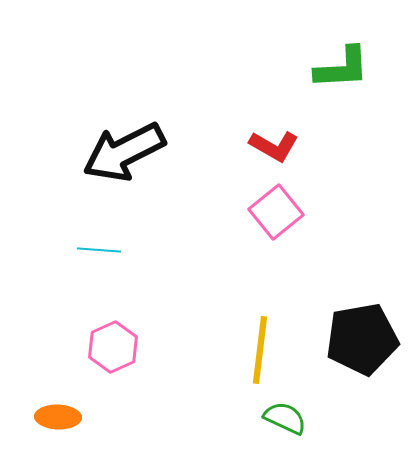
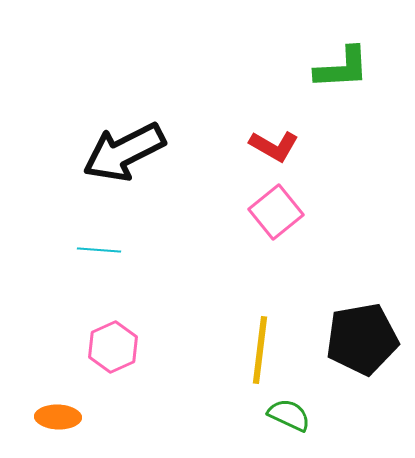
green semicircle: moved 4 px right, 3 px up
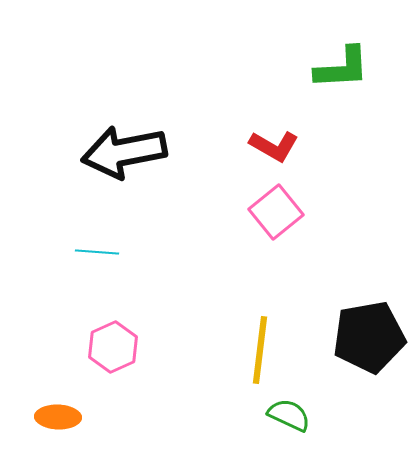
black arrow: rotated 16 degrees clockwise
cyan line: moved 2 px left, 2 px down
black pentagon: moved 7 px right, 2 px up
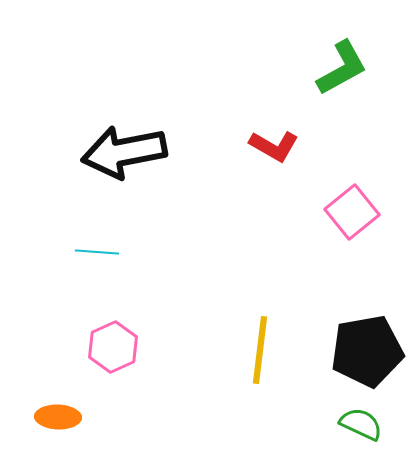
green L-shape: rotated 26 degrees counterclockwise
pink square: moved 76 px right
black pentagon: moved 2 px left, 14 px down
green semicircle: moved 72 px right, 9 px down
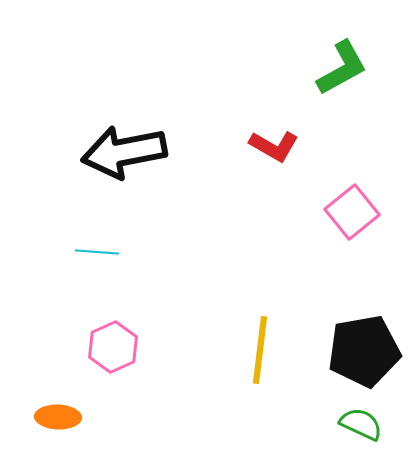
black pentagon: moved 3 px left
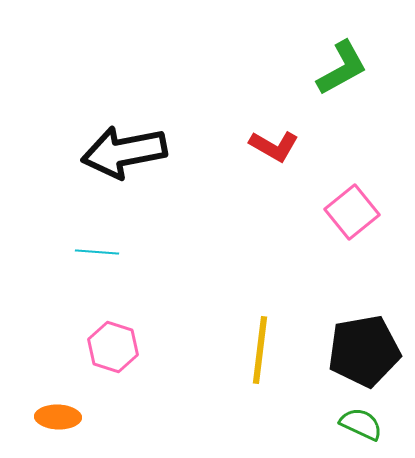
pink hexagon: rotated 18 degrees counterclockwise
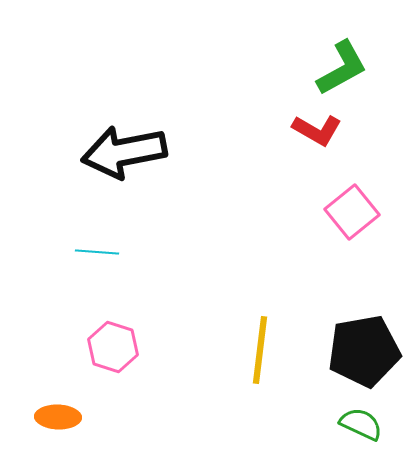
red L-shape: moved 43 px right, 16 px up
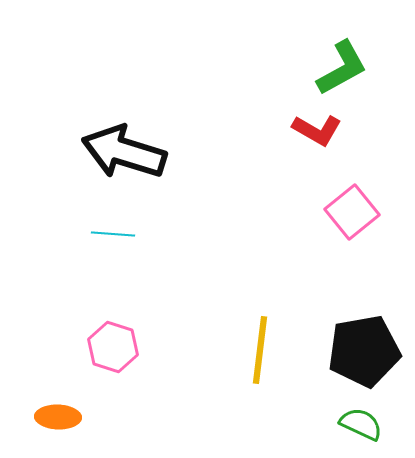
black arrow: rotated 28 degrees clockwise
cyan line: moved 16 px right, 18 px up
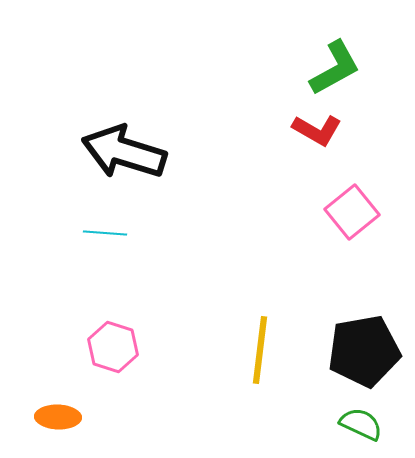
green L-shape: moved 7 px left
cyan line: moved 8 px left, 1 px up
